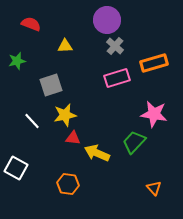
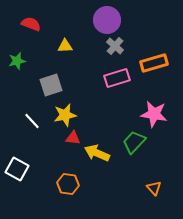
white square: moved 1 px right, 1 px down
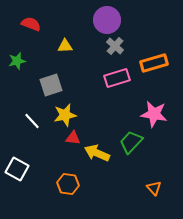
green trapezoid: moved 3 px left
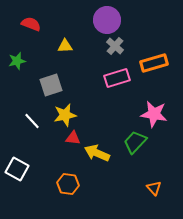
green trapezoid: moved 4 px right
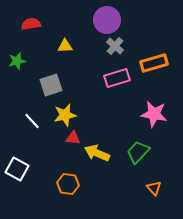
red semicircle: rotated 30 degrees counterclockwise
green trapezoid: moved 3 px right, 10 px down
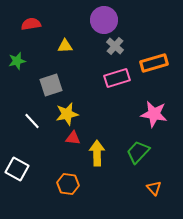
purple circle: moved 3 px left
yellow star: moved 2 px right, 1 px up
yellow arrow: rotated 65 degrees clockwise
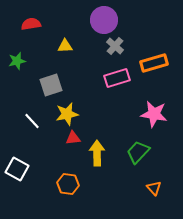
red triangle: rotated 14 degrees counterclockwise
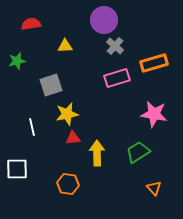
white line: moved 6 px down; rotated 30 degrees clockwise
green trapezoid: rotated 15 degrees clockwise
white square: rotated 30 degrees counterclockwise
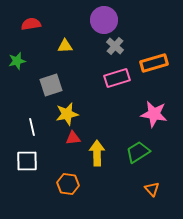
white square: moved 10 px right, 8 px up
orange triangle: moved 2 px left, 1 px down
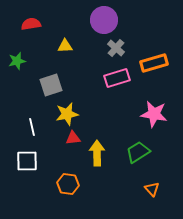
gray cross: moved 1 px right, 2 px down
